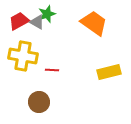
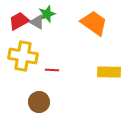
yellow rectangle: rotated 15 degrees clockwise
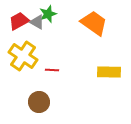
green star: moved 1 px right
yellow cross: rotated 24 degrees clockwise
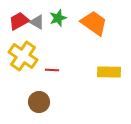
green star: moved 10 px right, 4 px down
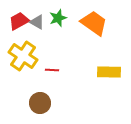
brown circle: moved 1 px right, 1 px down
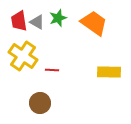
red trapezoid: rotated 70 degrees counterclockwise
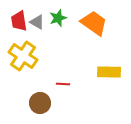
red line: moved 11 px right, 14 px down
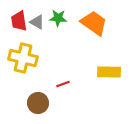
green star: rotated 24 degrees clockwise
yellow cross: moved 2 px down; rotated 20 degrees counterclockwise
red line: rotated 24 degrees counterclockwise
brown circle: moved 2 px left
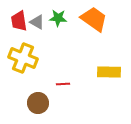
orange trapezoid: moved 4 px up
yellow cross: rotated 8 degrees clockwise
red line: rotated 16 degrees clockwise
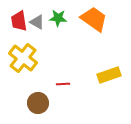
yellow cross: rotated 16 degrees clockwise
yellow rectangle: moved 3 px down; rotated 20 degrees counterclockwise
